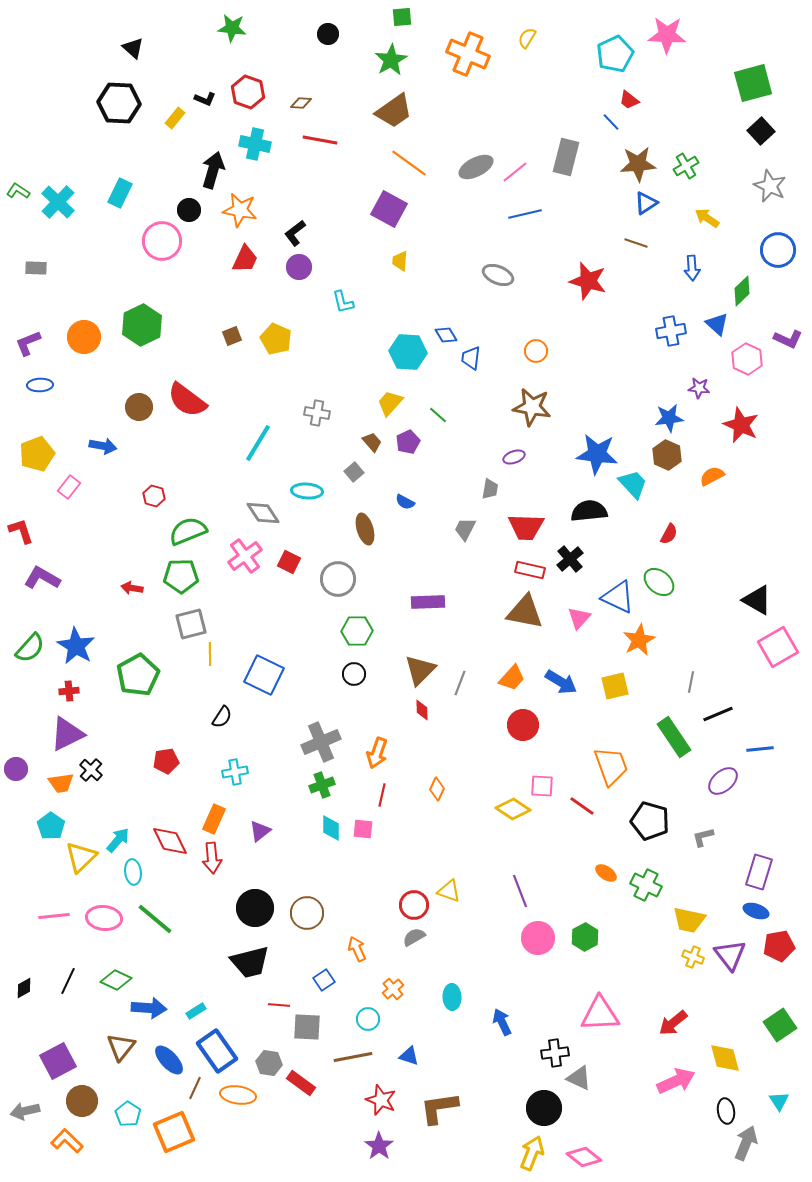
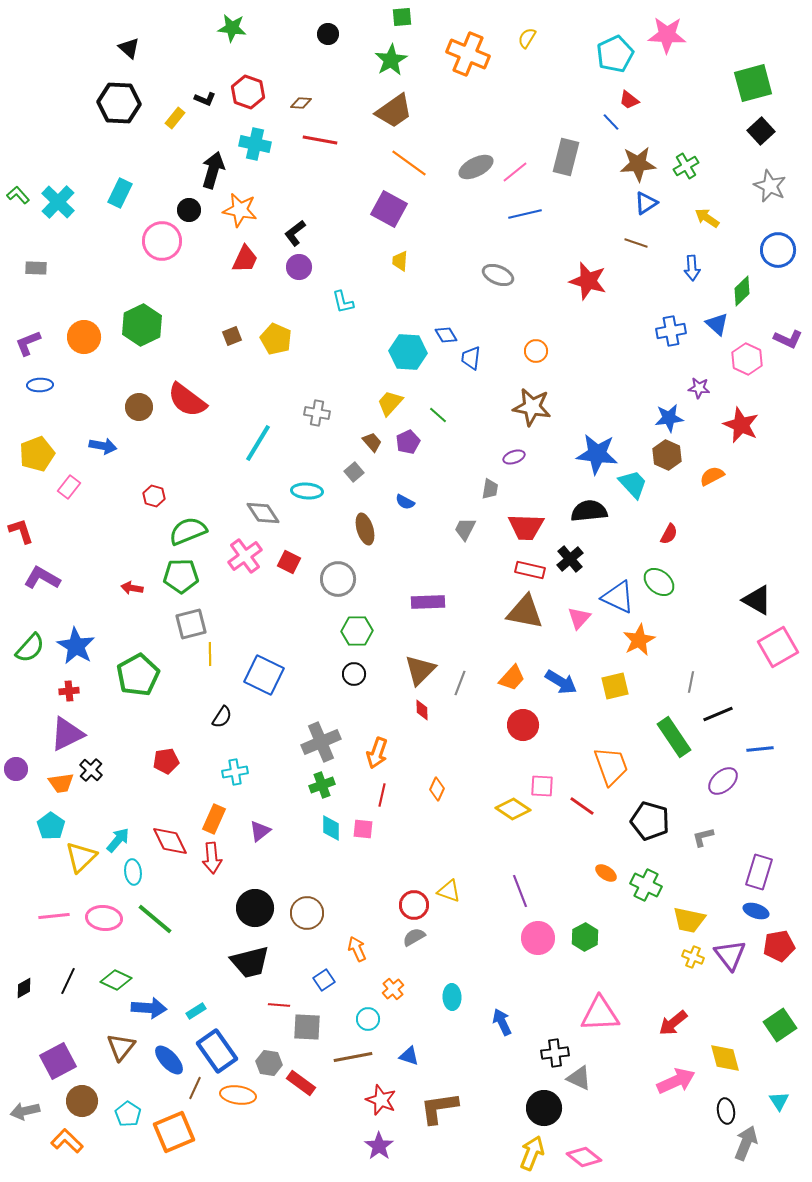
black triangle at (133, 48): moved 4 px left
green L-shape at (18, 191): moved 4 px down; rotated 15 degrees clockwise
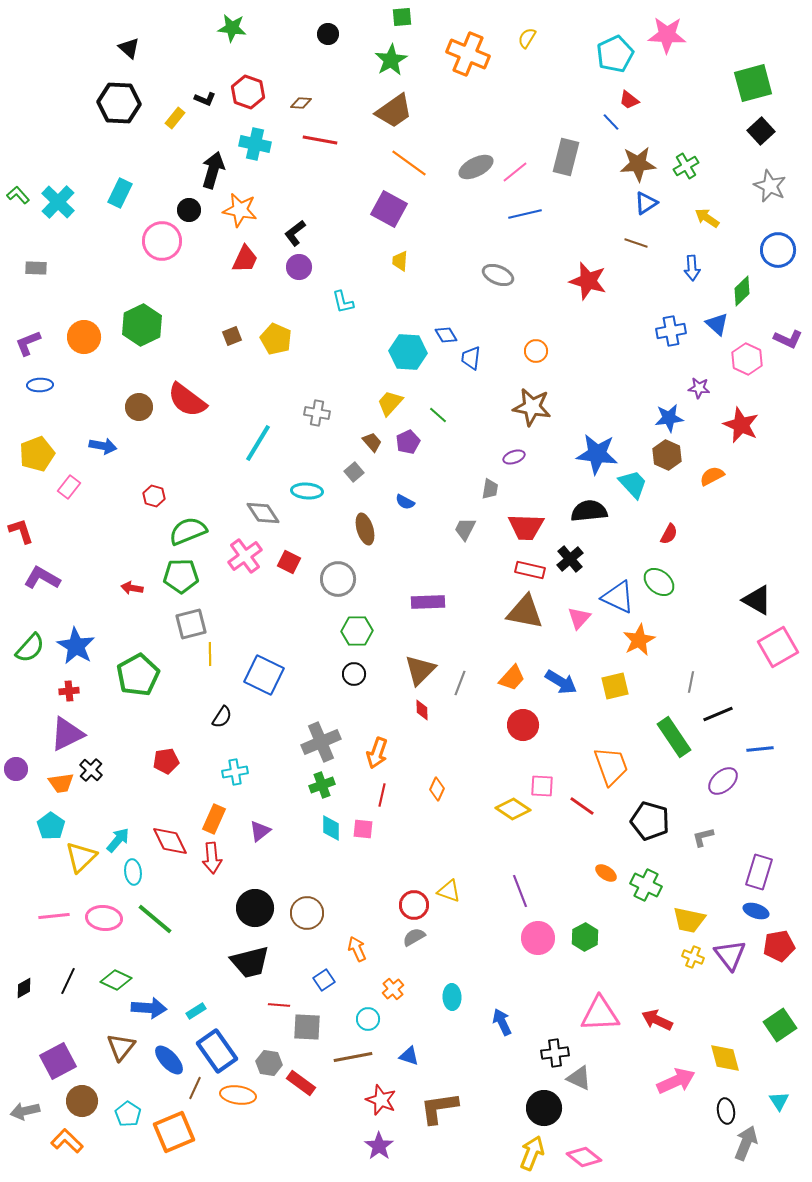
red arrow at (673, 1023): moved 16 px left, 3 px up; rotated 64 degrees clockwise
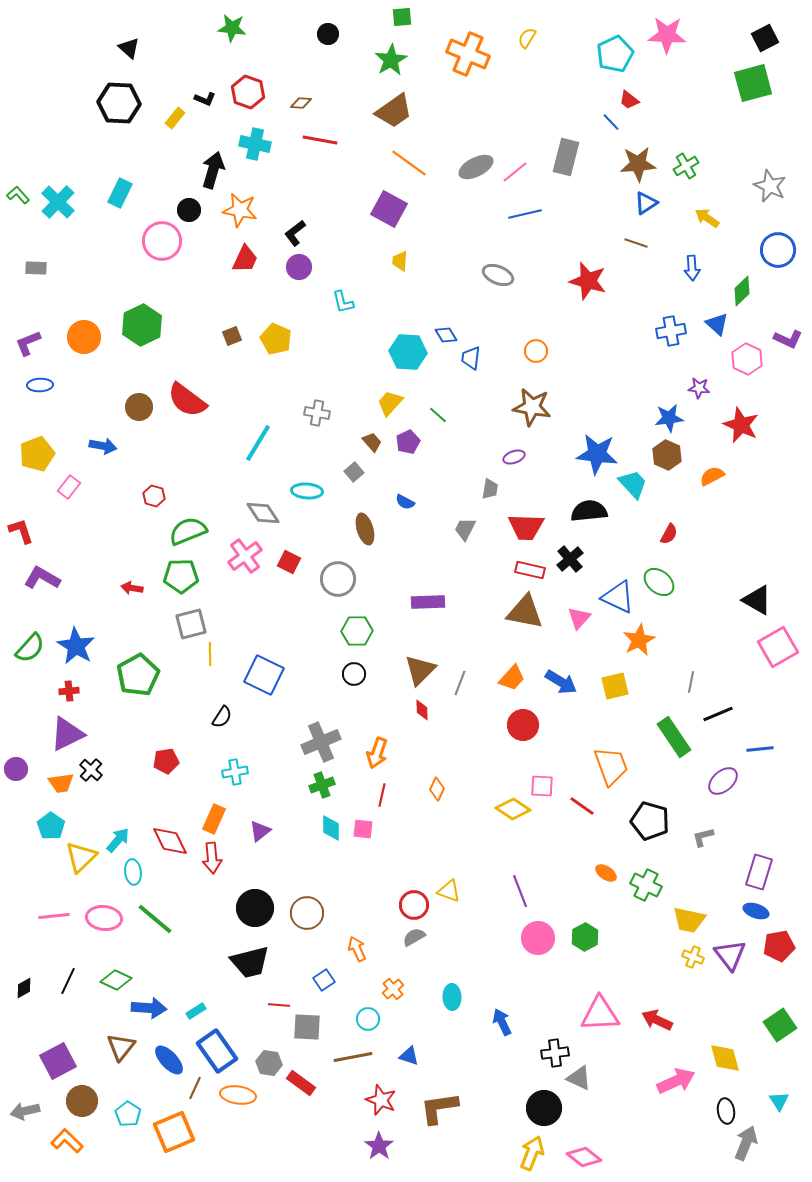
black square at (761, 131): moved 4 px right, 93 px up; rotated 16 degrees clockwise
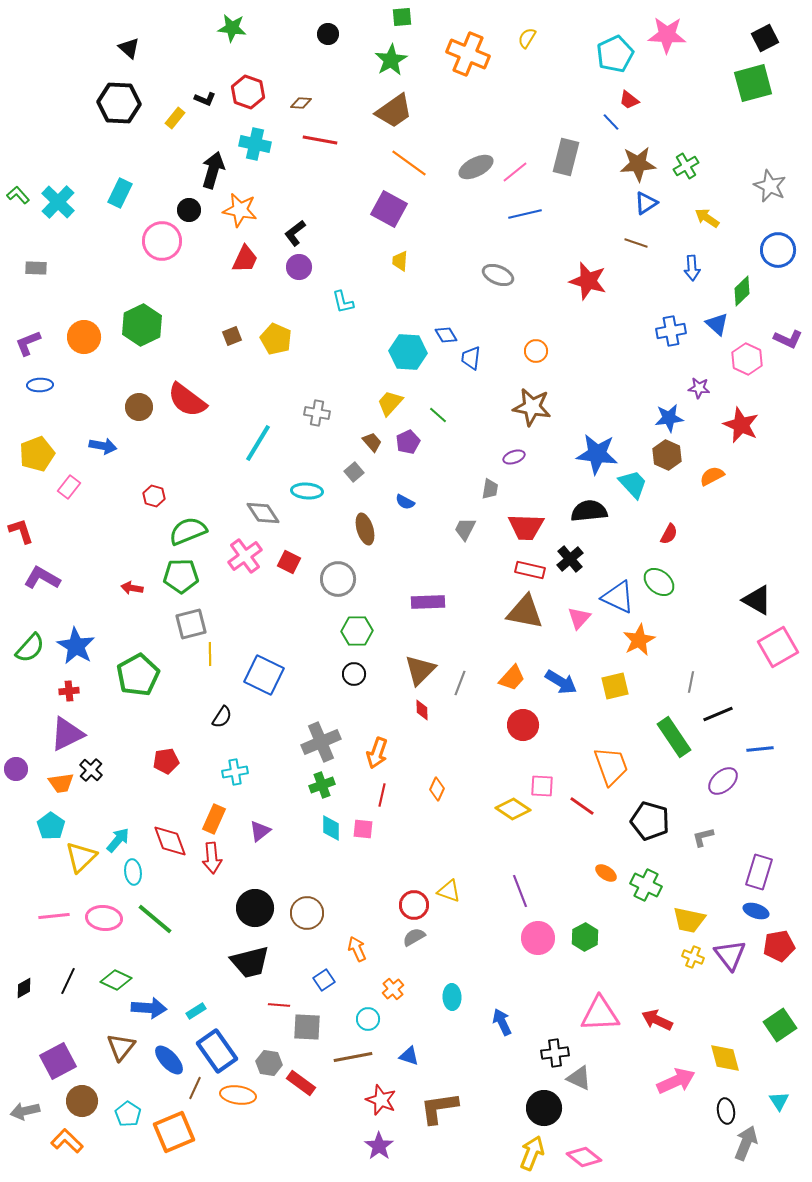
red diamond at (170, 841): rotated 6 degrees clockwise
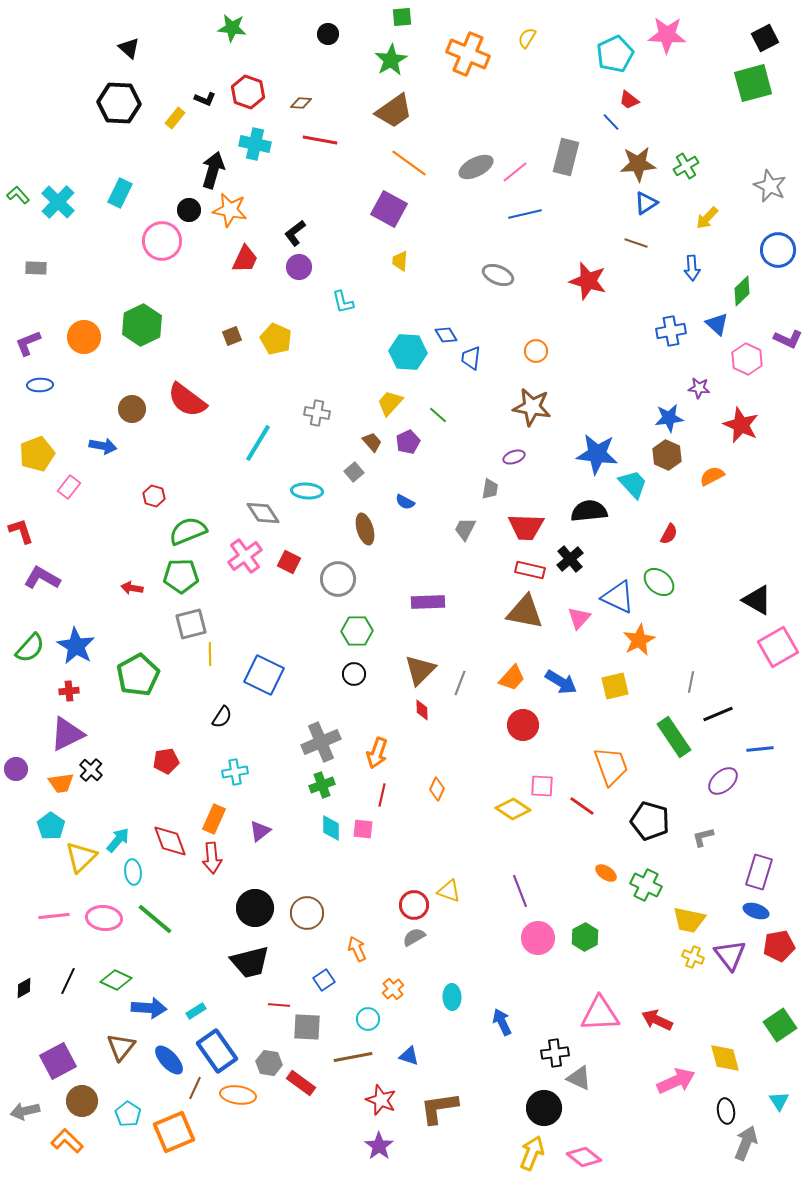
orange star at (240, 210): moved 10 px left
yellow arrow at (707, 218): rotated 80 degrees counterclockwise
brown circle at (139, 407): moved 7 px left, 2 px down
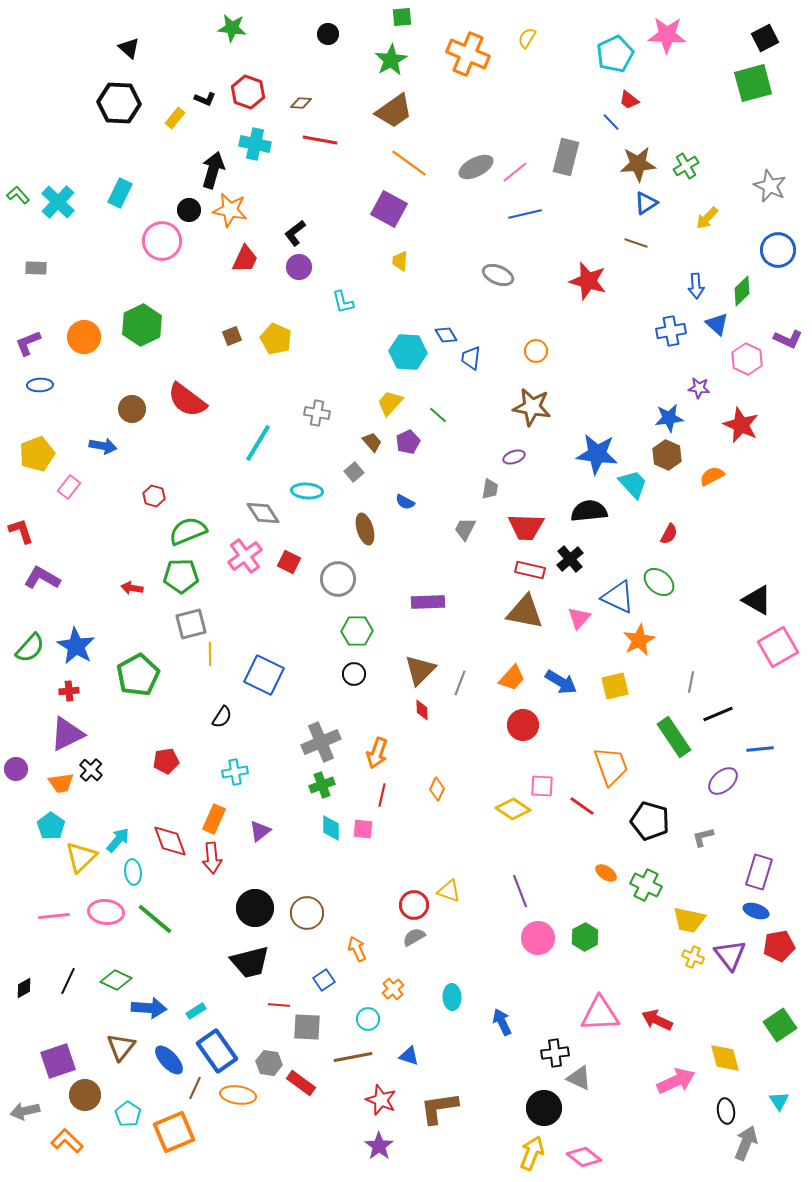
blue arrow at (692, 268): moved 4 px right, 18 px down
pink ellipse at (104, 918): moved 2 px right, 6 px up
purple square at (58, 1061): rotated 9 degrees clockwise
brown circle at (82, 1101): moved 3 px right, 6 px up
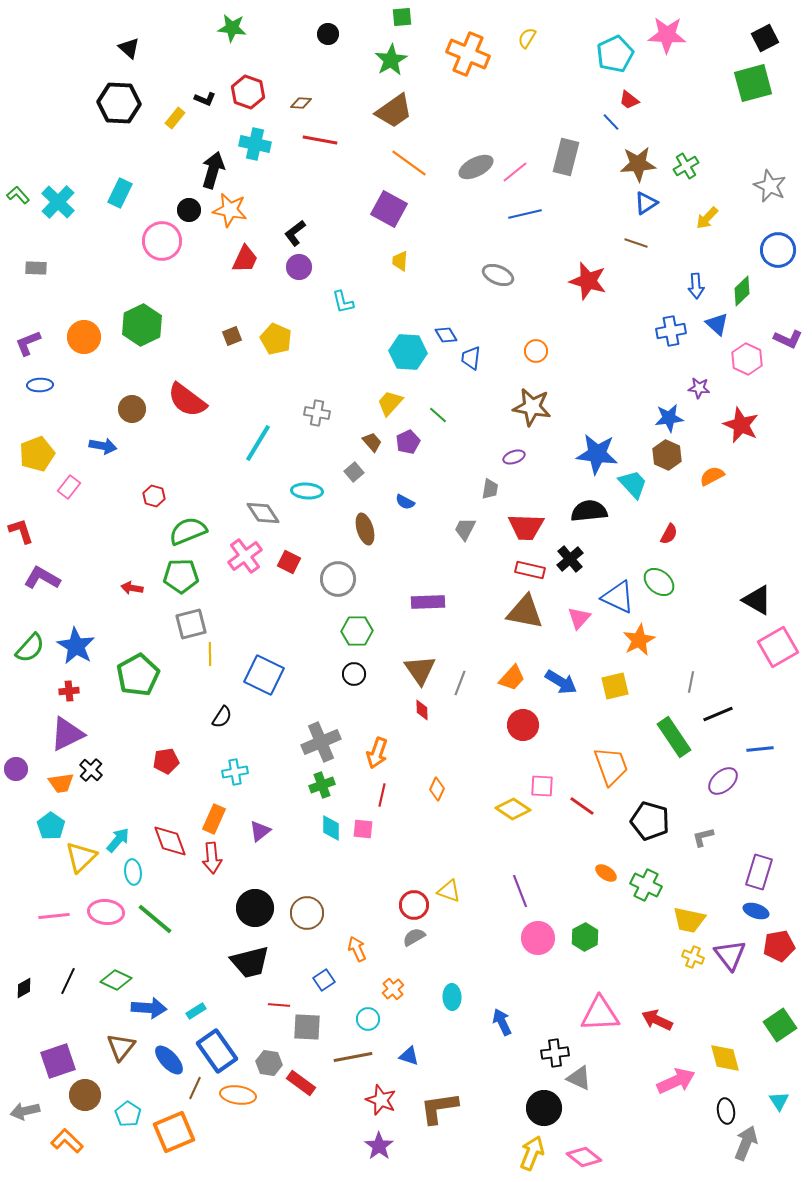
brown triangle at (420, 670): rotated 20 degrees counterclockwise
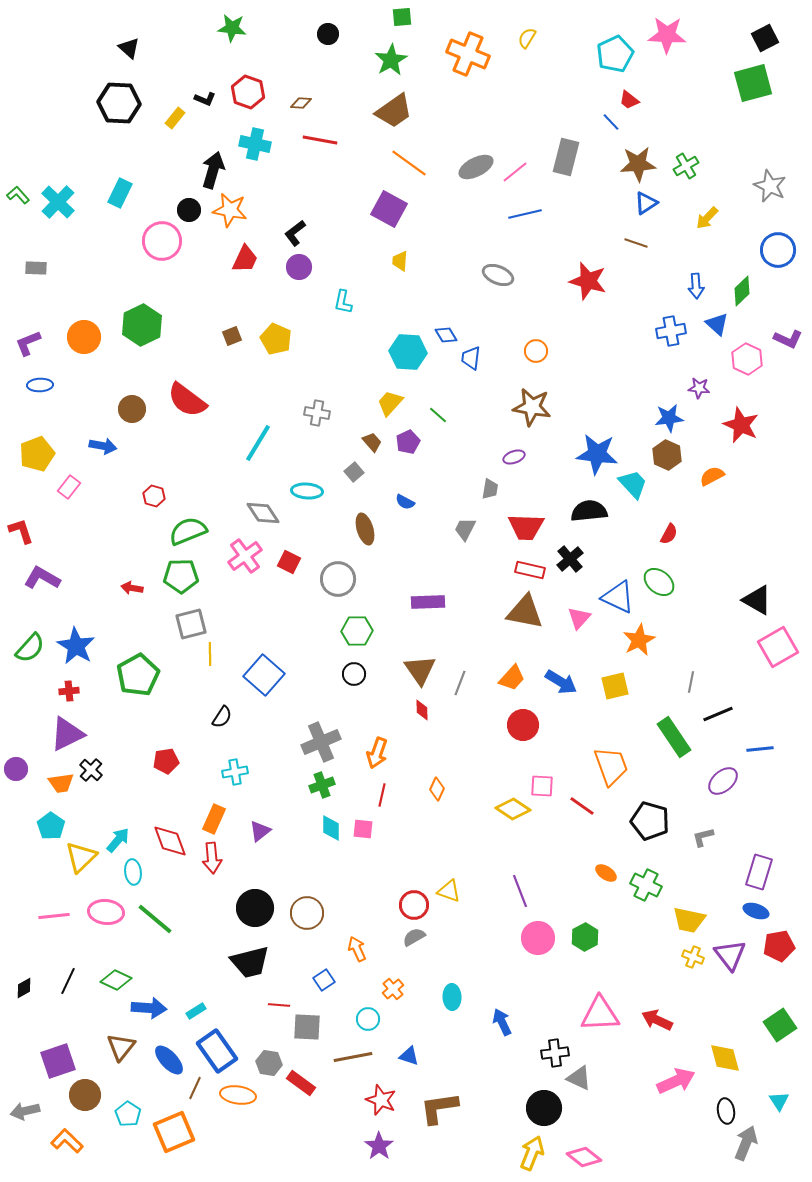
cyan L-shape at (343, 302): rotated 25 degrees clockwise
blue square at (264, 675): rotated 15 degrees clockwise
